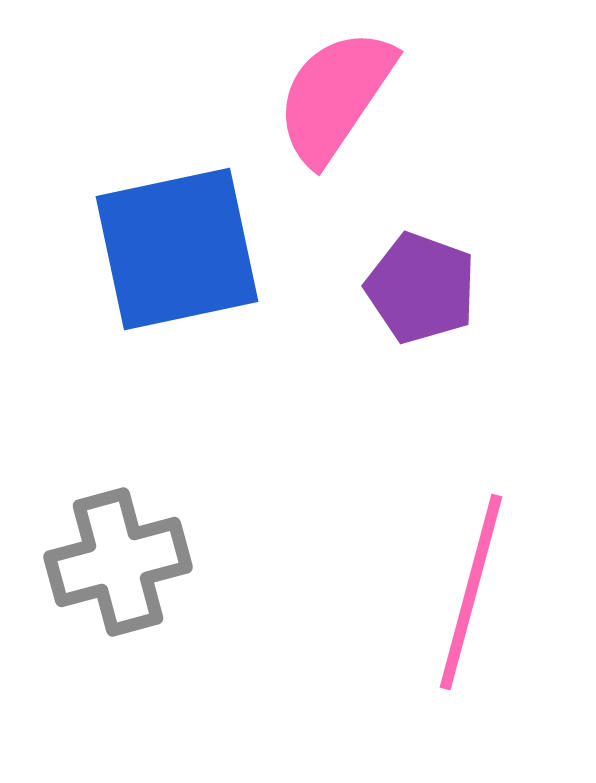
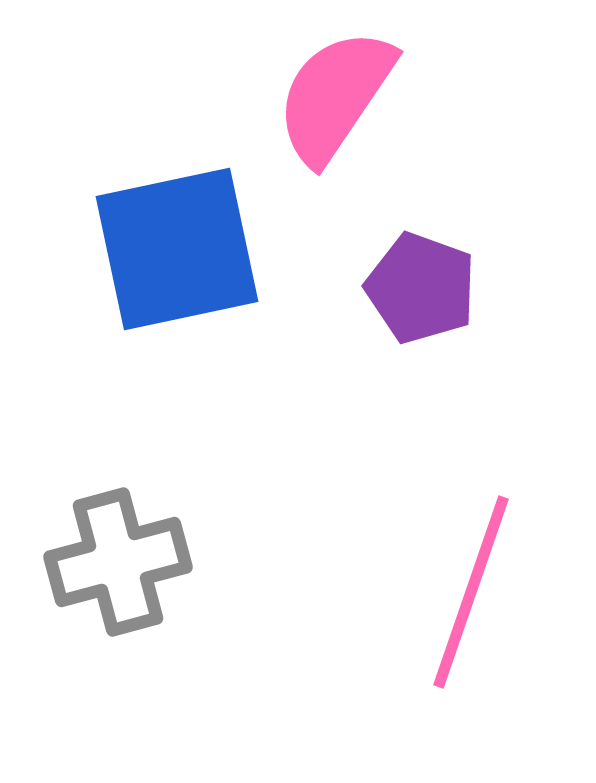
pink line: rotated 4 degrees clockwise
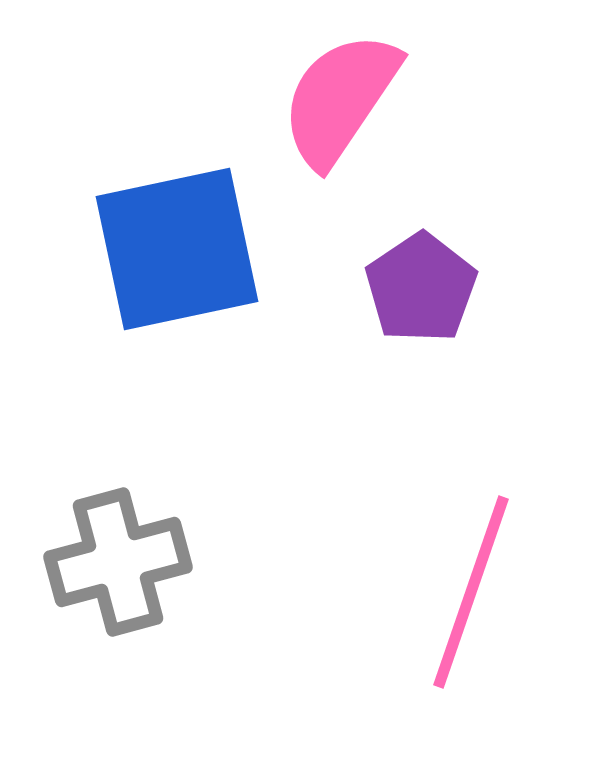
pink semicircle: moved 5 px right, 3 px down
purple pentagon: rotated 18 degrees clockwise
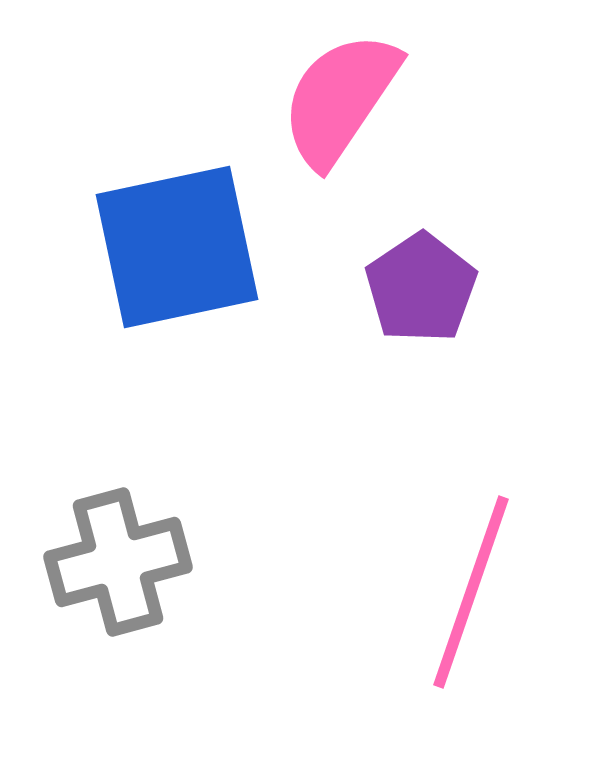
blue square: moved 2 px up
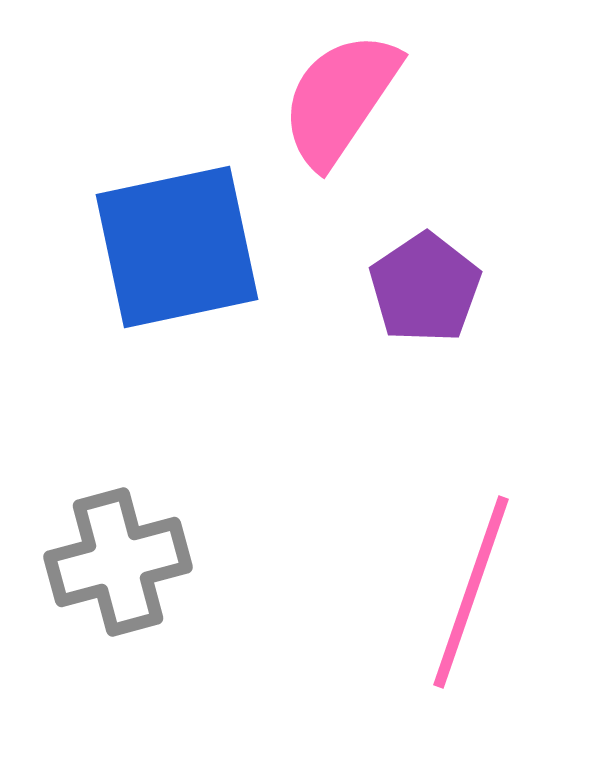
purple pentagon: moved 4 px right
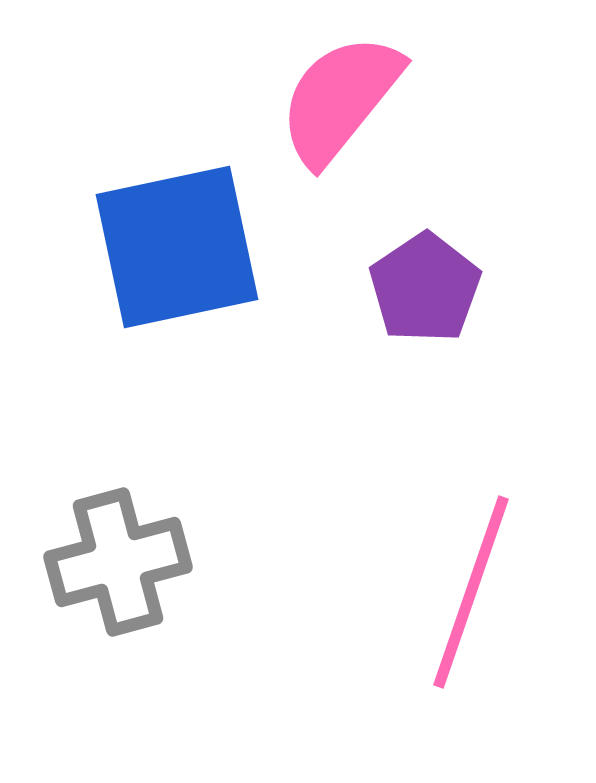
pink semicircle: rotated 5 degrees clockwise
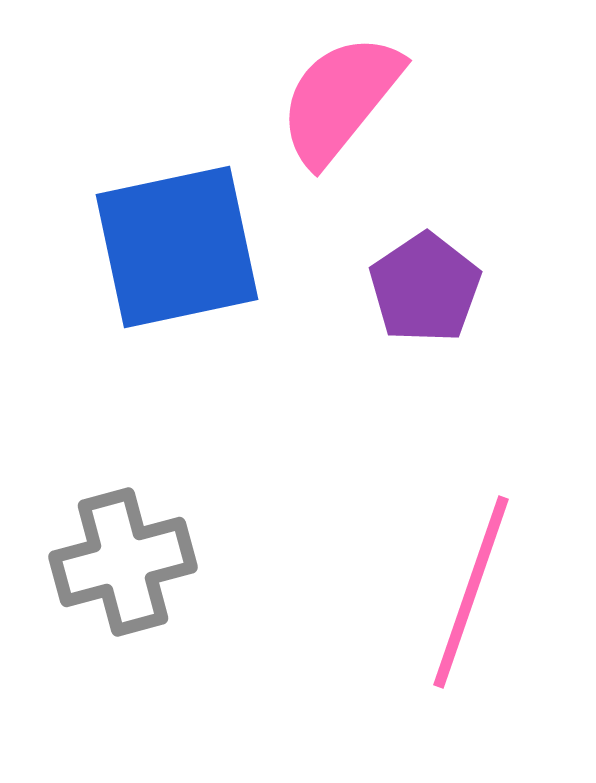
gray cross: moved 5 px right
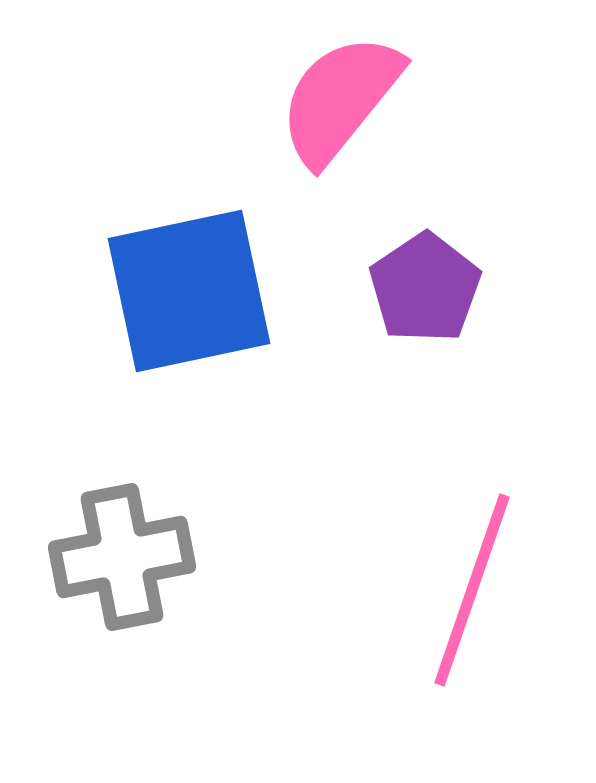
blue square: moved 12 px right, 44 px down
gray cross: moved 1 px left, 5 px up; rotated 4 degrees clockwise
pink line: moved 1 px right, 2 px up
